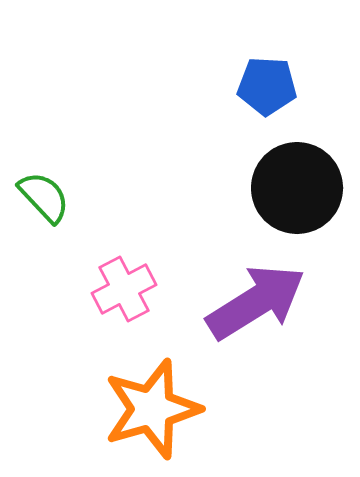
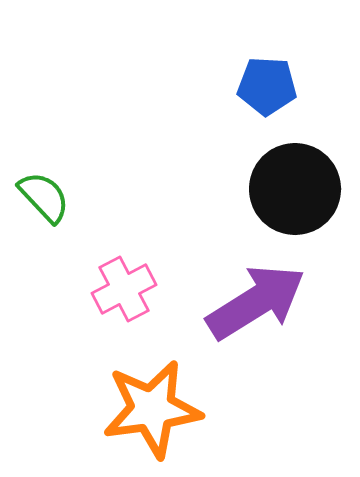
black circle: moved 2 px left, 1 px down
orange star: rotated 8 degrees clockwise
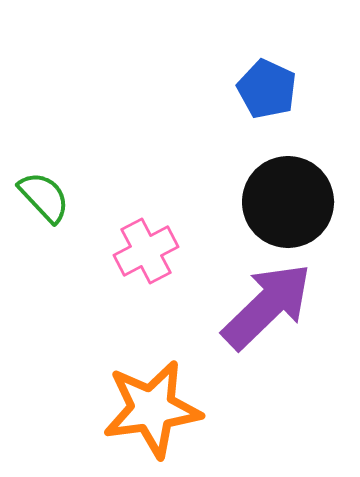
blue pentagon: moved 3 px down; rotated 22 degrees clockwise
black circle: moved 7 px left, 13 px down
pink cross: moved 22 px right, 38 px up
purple arrow: moved 11 px right, 4 px down; rotated 12 degrees counterclockwise
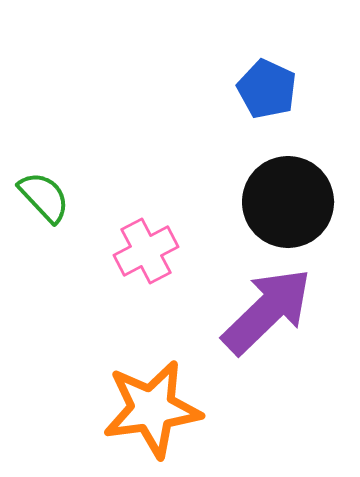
purple arrow: moved 5 px down
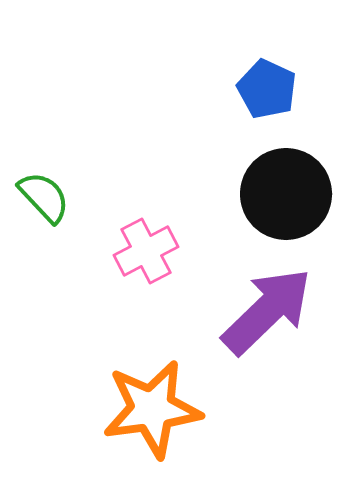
black circle: moved 2 px left, 8 px up
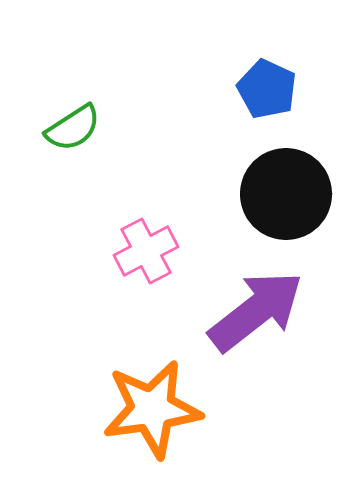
green semicircle: moved 29 px right, 69 px up; rotated 100 degrees clockwise
purple arrow: moved 11 px left; rotated 6 degrees clockwise
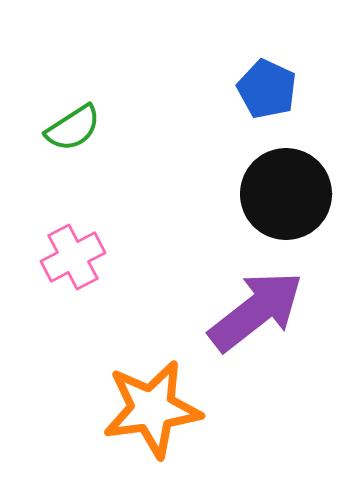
pink cross: moved 73 px left, 6 px down
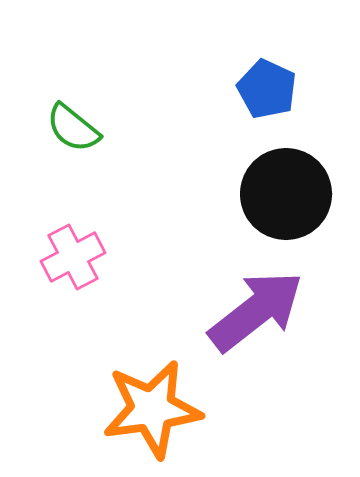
green semicircle: rotated 72 degrees clockwise
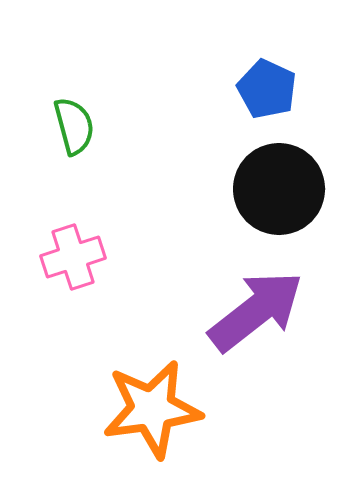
green semicircle: moved 1 px right, 2 px up; rotated 144 degrees counterclockwise
black circle: moved 7 px left, 5 px up
pink cross: rotated 10 degrees clockwise
